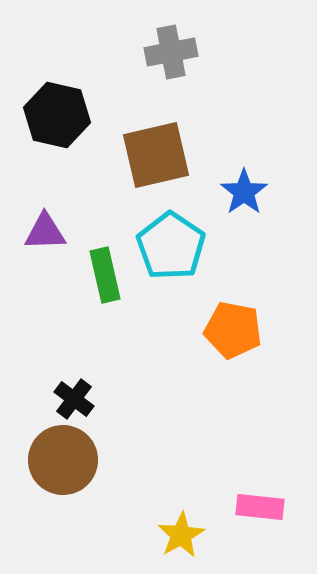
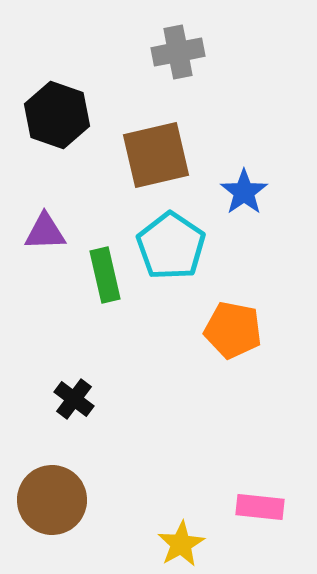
gray cross: moved 7 px right
black hexagon: rotated 6 degrees clockwise
brown circle: moved 11 px left, 40 px down
yellow star: moved 9 px down
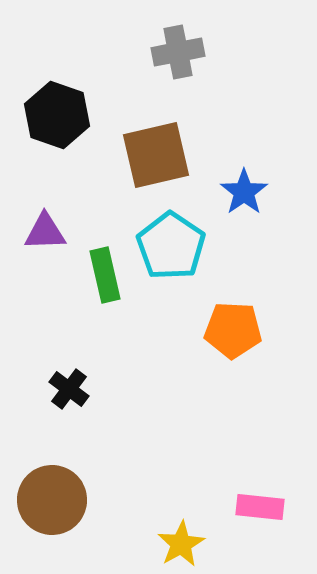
orange pentagon: rotated 8 degrees counterclockwise
black cross: moved 5 px left, 10 px up
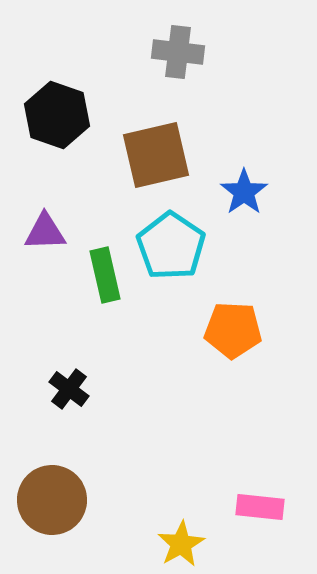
gray cross: rotated 18 degrees clockwise
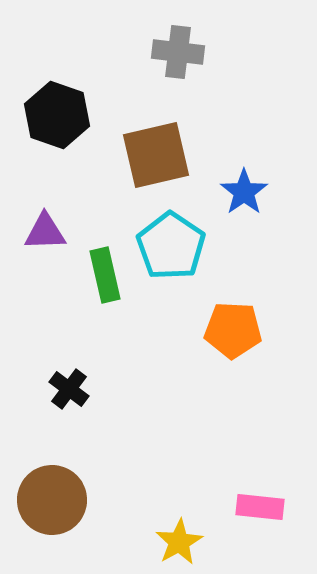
yellow star: moved 2 px left, 2 px up
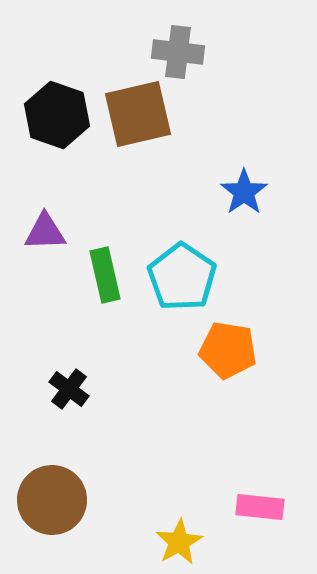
brown square: moved 18 px left, 41 px up
cyan pentagon: moved 11 px right, 31 px down
orange pentagon: moved 5 px left, 20 px down; rotated 6 degrees clockwise
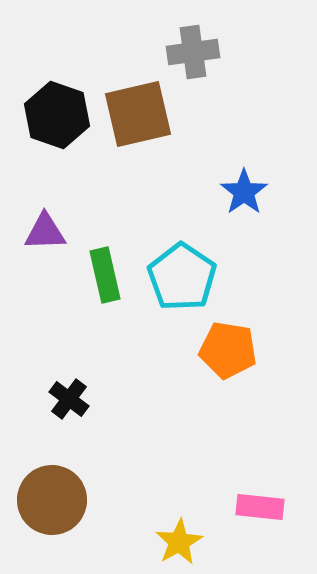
gray cross: moved 15 px right; rotated 15 degrees counterclockwise
black cross: moved 10 px down
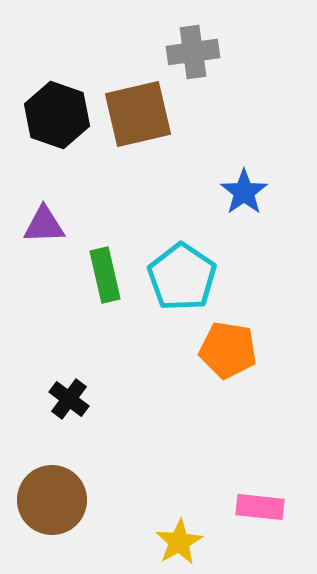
purple triangle: moved 1 px left, 7 px up
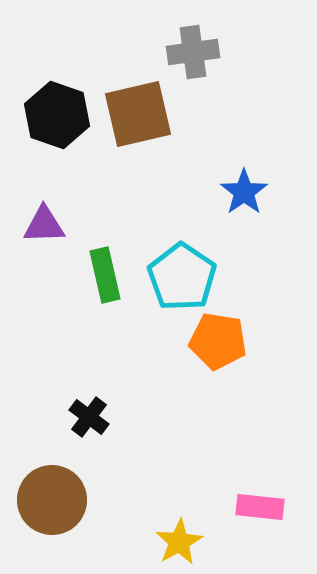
orange pentagon: moved 10 px left, 9 px up
black cross: moved 20 px right, 18 px down
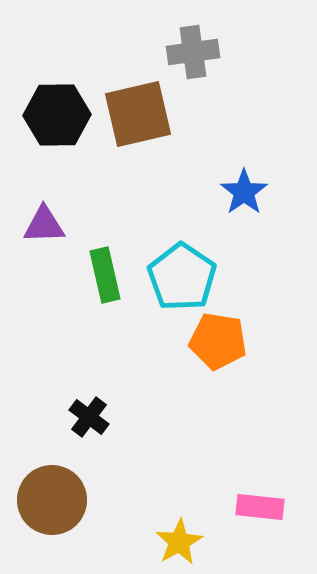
black hexagon: rotated 20 degrees counterclockwise
